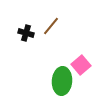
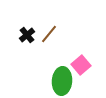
brown line: moved 2 px left, 8 px down
black cross: moved 1 px right, 2 px down; rotated 35 degrees clockwise
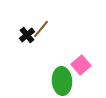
brown line: moved 8 px left, 5 px up
green ellipse: rotated 8 degrees counterclockwise
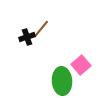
black cross: moved 2 px down; rotated 21 degrees clockwise
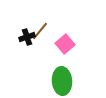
brown line: moved 1 px left, 2 px down
pink square: moved 16 px left, 21 px up
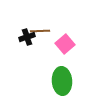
brown line: rotated 48 degrees clockwise
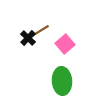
brown line: rotated 30 degrees counterclockwise
black cross: moved 1 px right, 1 px down; rotated 28 degrees counterclockwise
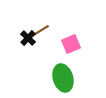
pink square: moved 6 px right; rotated 18 degrees clockwise
green ellipse: moved 1 px right, 3 px up; rotated 12 degrees counterclockwise
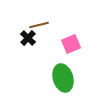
brown line: moved 1 px left, 6 px up; rotated 18 degrees clockwise
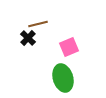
brown line: moved 1 px left, 1 px up
pink square: moved 2 px left, 3 px down
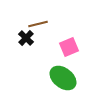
black cross: moved 2 px left
green ellipse: rotated 36 degrees counterclockwise
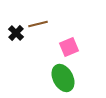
black cross: moved 10 px left, 5 px up
green ellipse: rotated 24 degrees clockwise
